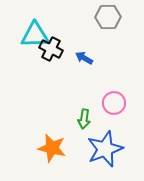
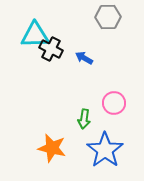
blue star: moved 1 px down; rotated 15 degrees counterclockwise
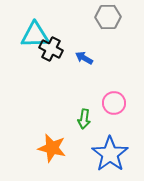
blue star: moved 5 px right, 4 px down
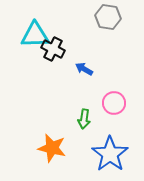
gray hexagon: rotated 10 degrees clockwise
black cross: moved 2 px right
blue arrow: moved 11 px down
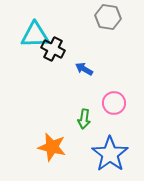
orange star: moved 1 px up
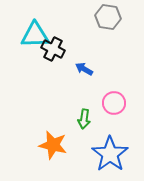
orange star: moved 1 px right, 2 px up
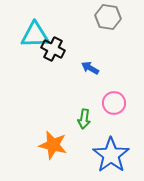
blue arrow: moved 6 px right, 1 px up
blue star: moved 1 px right, 1 px down
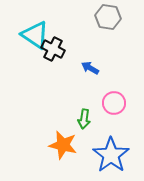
cyan triangle: rotated 36 degrees clockwise
orange star: moved 10 px right
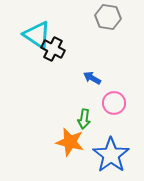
cyan triangle: moved 2 px right
blue arrow: moved 2 px right, 10 px down
orange star: moved 7 px right, 3 px up
